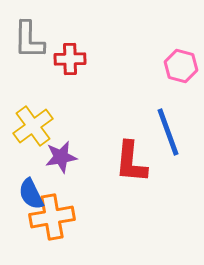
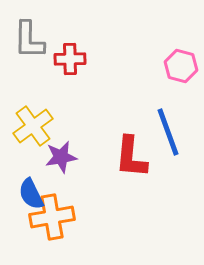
red L-shape: moved 5 px up
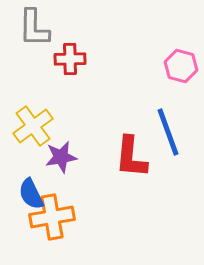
gray L-shape: moved 5 px right, 12 px up
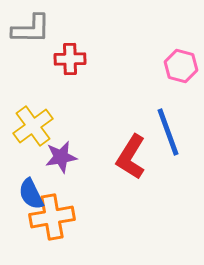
gray L-shape: moved 3 px left, 1 px down; rotated 90 degrees counterclockwise
red L-shape: rotated 27 degrees clockwise
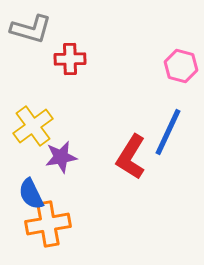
gray L-shape: rotated 15 degrees clockwise
blue line: rotated 45 degrees clockwise
orange cross: moved 4 px left, 7 px down
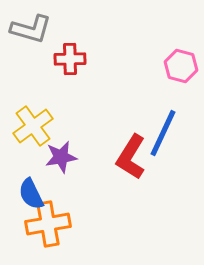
blue line: moved 5 px left, 1 px down
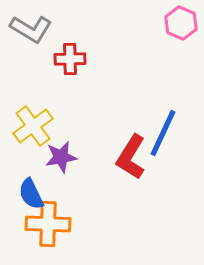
gray L-shape: rotated 15 degrees clockwise
pink hexagon: moved 43 px up; rotated 8 degrees clockwise
orange cross: rotated 12 degrees clockwise
